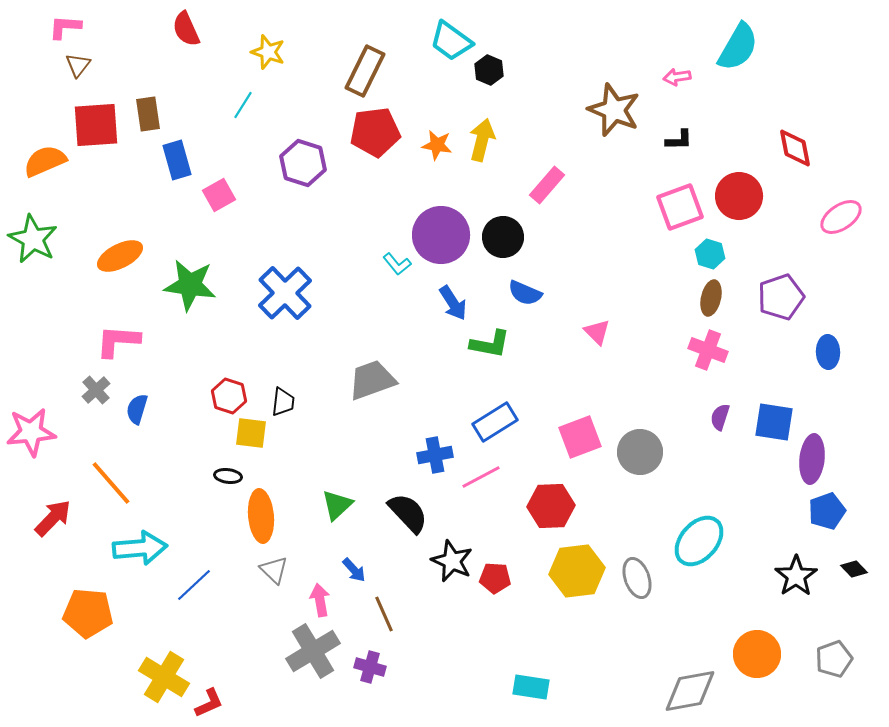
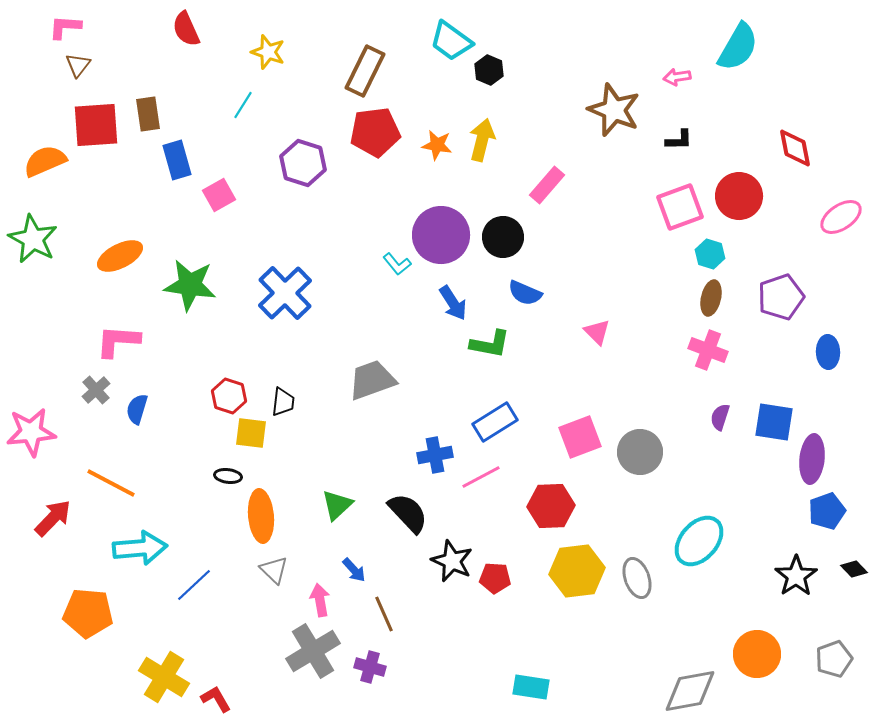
orange line at (111, 483): rotated 21 degrees counterclockwise
red L-shape at (209, 703): moved 7 px right, 4 px up; rotated 96 degrees counterclockwise
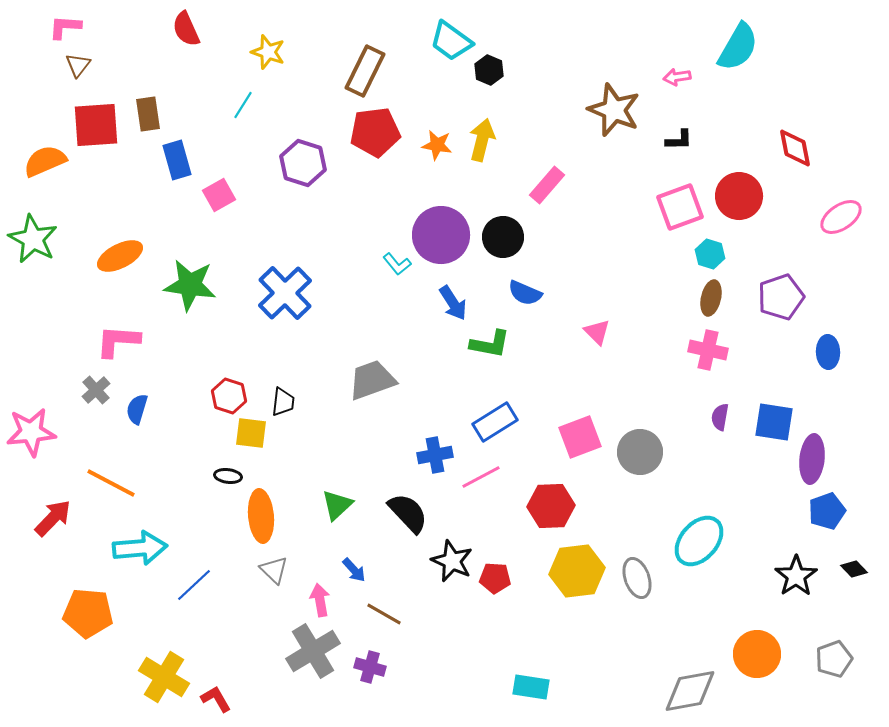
pink cross at (708, 350): rotated 9 degrees counterclockwise
purple semicircle at (720, 417): rotated 8 degrees counterclockwise
brown line at (384, 614): rotated 36 degrees counterclockwise
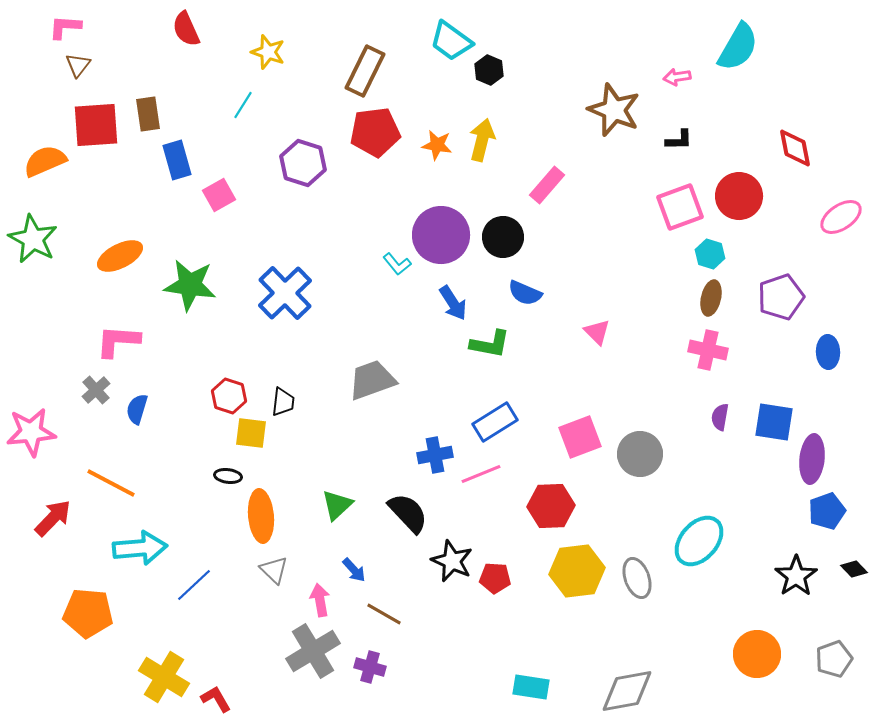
gray circle at (640, 452): moved 2 px down
pink line at (481, 477): moved 3 px up; rotated 6 degrees clockwise
gray diamond at (690, 691): moved 63 px left
